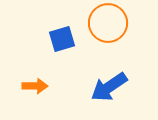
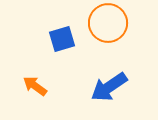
orange arrow: rotated 145 degrees counterclockwise
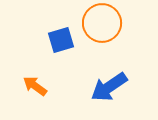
orange circle: moved 6 px left
blue square: moved 1 px left, 1 px down
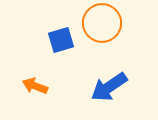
orange arrow: rotated 15 degrees counterclockwise
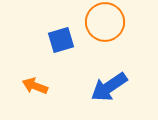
orange circle: moved 3 px right, 1 px up
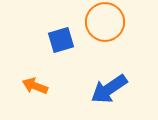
blue arrow: moved 2 px down
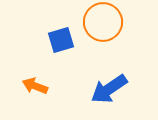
orange circle: moved 2 px left
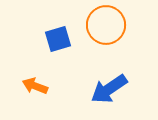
orange circle: moved 3 px right, 3 px down
blue square: moved 3 px left, 1 px up
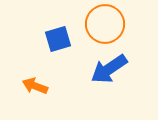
orange circle: moved 1 px left, 1 px up
blue arrow: moved 20 px up
